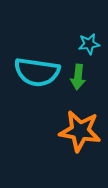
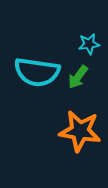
green arrow: rotated 30 degrees clockwise
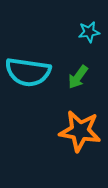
cyan star: moved 12 px up
cyan semicircle: moved 9 px left
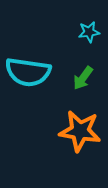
green arrow: moved 5 px right, 1 px down
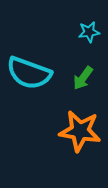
cyan semicircle: moved 1 px right, 1 px down; rotated 12 degrees clockwise
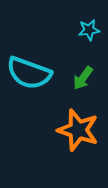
cyan star: moved 2 px up
orange star: moved 2 px left, 1 px up; rotated 9 degrees clockwise
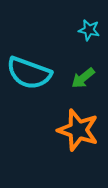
cyan star: rotated 20 degrees clockwise
green arrow: rotated 15 degrees clockwise
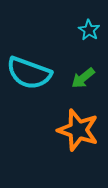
cyan star: rotated 20 degrees clockwise
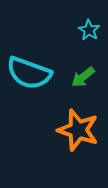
green arrow: moved 1 px up
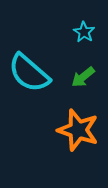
cyan star: moved 5 px left, 2 px down
cyan semicircle: rotated 21 degrees clockwise
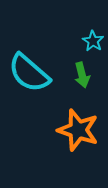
cyan star: moved 9 px right, 9 px down
green arrow: moved 1 px left, 2 px up; rotated 65 degrees counterclockwise
